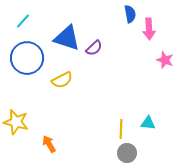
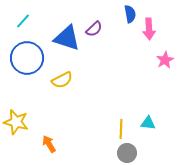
purple semicircle: moved 19 px up
pink star: rotated 24 degrees clockwise
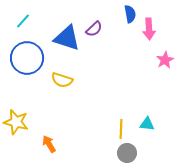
yellow semicircle: rotated 45 degrees clockwise
cyan triangle: moved 1 px left, 1 px down
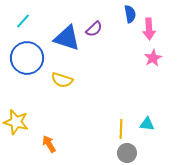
pink star: moved 12 px left, 2 px up
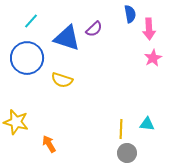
cyan line: moved 8 px right
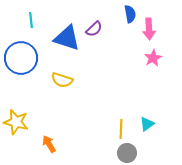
cyan line: moved 1 px up; rotated 49 degrees counterclockwise
blue circle: moved 6 px left
cyan triangle: rotated 42 degrees counterclockwise
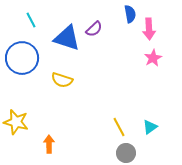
cyan line: rotated 21 degrees counterclockwise
blue circle: moved 1 px right
cyan triangle: moved 3 px right, 3 px down
yellow line: moved 2 px left, 2 px up; rotated 30 degrees counterclockwise
orange arrow: rotated 30 degrees clockwise
gray circle: moved 1 px left
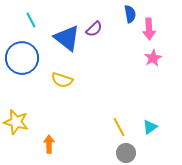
blue triangle: rotated 20 degrees clockwise
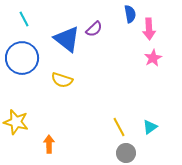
cyan line: moved 7 px left, 1 px up
blue triangle: moved 1 px down
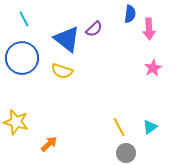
blue semicircle: rotated 18 degrees clockwise
pink star: moved 10 px down
yellow semicircle: moved 9 px up
orange arrow: rotated 48 degrees clockwise
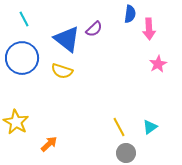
pink star: moved 5 px right, 4 px up
yellow star: rotated 15 degrees clockwise
